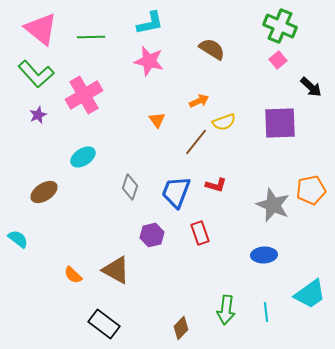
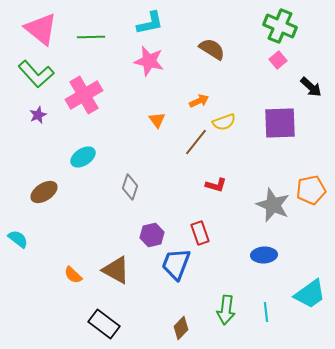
blue trapezoid: moved 72 px down
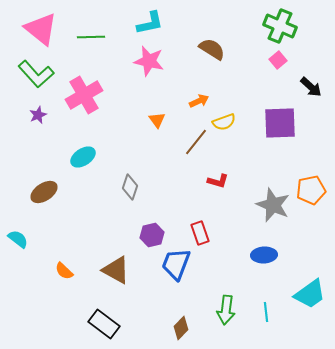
red L-shape: moved 2 px right, 4 px up
orange semicircle: moved 9 px left, 4 px up
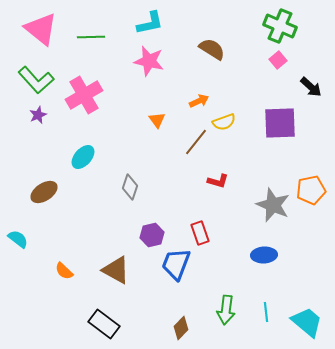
green L-shape: moved 6 px down
cyan ellipse: rotated 15 degrees counterclockwise
cyan trapezoid: moved 3 px left, 28 px down; rotated 104 degrees counterclockwise
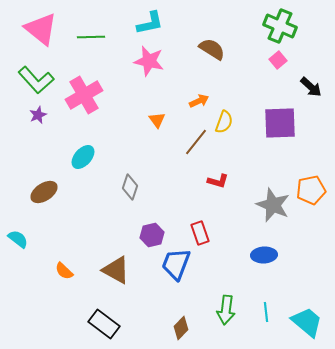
yellow semicircle: rotated 50 degrees counterclockwise
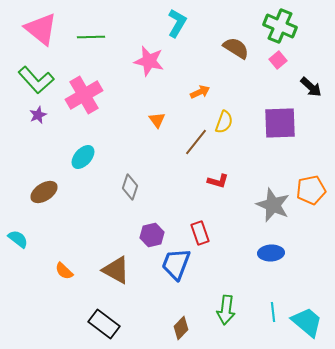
cyan L-shape: moved 27 px right; rotated 48 degrees counterclockwise
brown semicircle: moved 24 px right, 1 px up
orange arrow: moved 1 px right, 9 px up
blue ellipse: moved 7 px right, 2 px up
cyan line: moved 7 px right
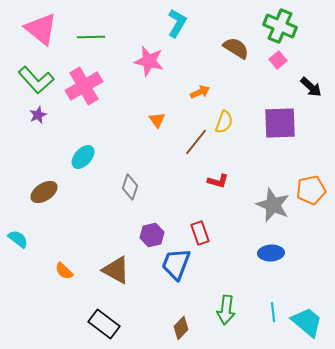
pink cross: moved 9 px up
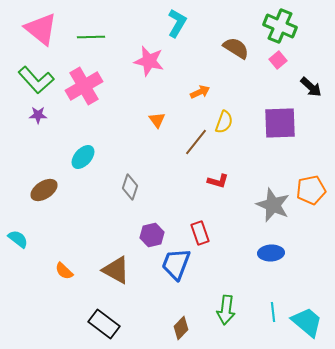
purple star: rotated 24 degrees clockwise
brown ellipse: moved 2 px up
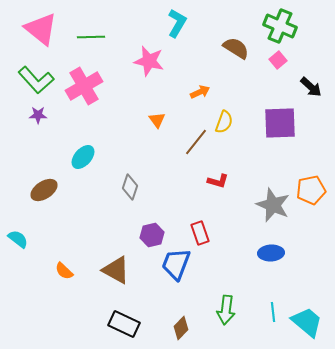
black rectangle: moved 20 px right; rotated 12 degrees counterclockwise
